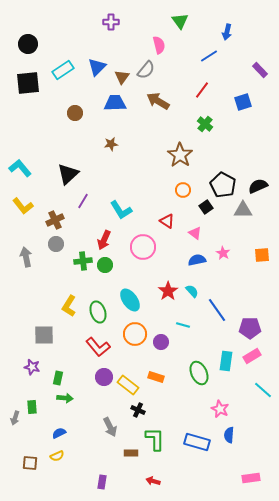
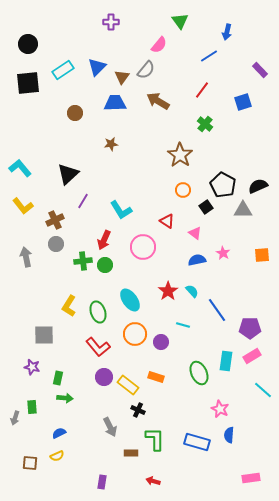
pink semicircle at (159, 45): rotated 54 degrees clockwise
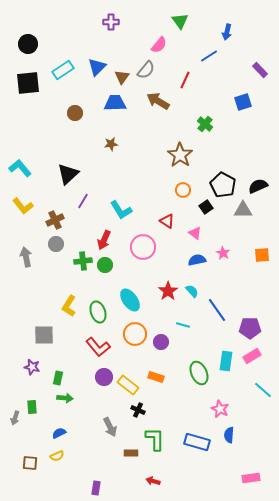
red line at (202, 90): moved 17 px left, 10 px up; rotated 12 degrees counterclockwise
purple rectangle at (102, 482): moved 6 px left, 6 px down
